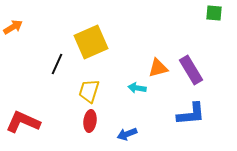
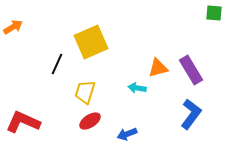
yellow trapezoid: moved 4 px left, 1 px down
blue L-shape: rotated 48 degrees counterclockwise
red ellipse: rotated 50 degrees clockwise
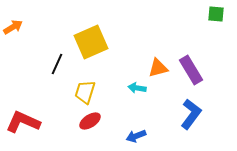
green square: moved 2 px right, 1 px down
blue arrow: moved 9 px right, 2 px down
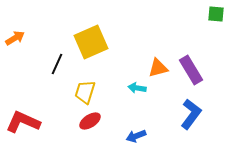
orange arrow: moved 2 px right, 11 px down
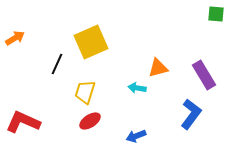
purple rectangle: moved 13 px right, 5 px down
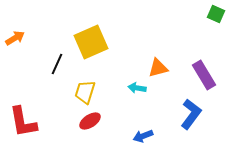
green square: rotated 18 degrees clockwise
red L-shape: rotated 124 degrees counterclockwise
blue arrow: moved 7 px right
